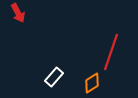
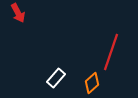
white rectangle: moved 2 px right, 1 px down
orange diamond: rotated 10 degrees counterclockwise
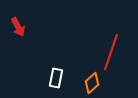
red arrow: moved 14 px down
white rectangle: rotated 30 degrees counterclockwise
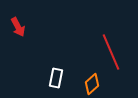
red line: rotated 42 degrees counterclockwise
orange diamond: moved 1 px down
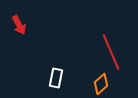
red arrow: moved 1 px right, 2 px up
orange diamond: moved 9 px right
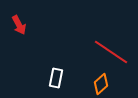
red line: rotated 33 degrees counterclockwise
